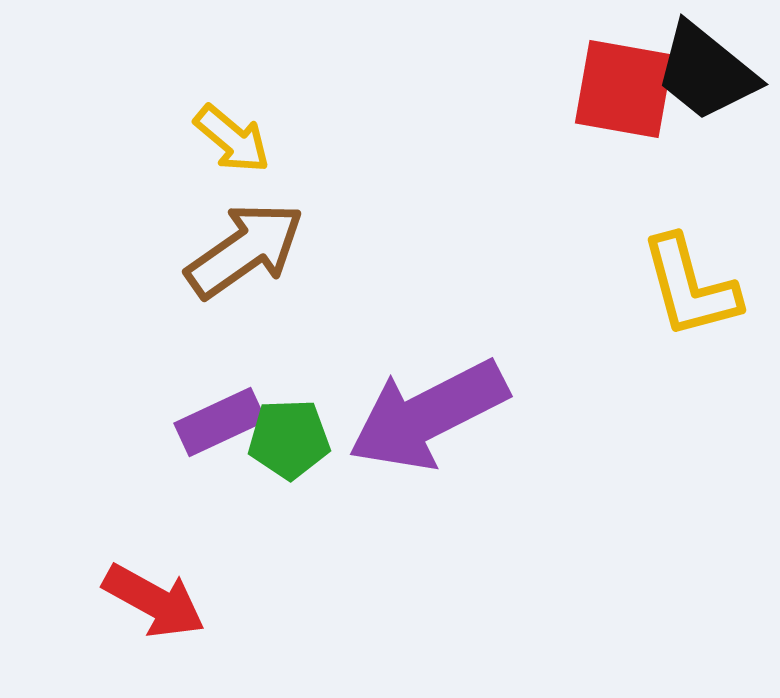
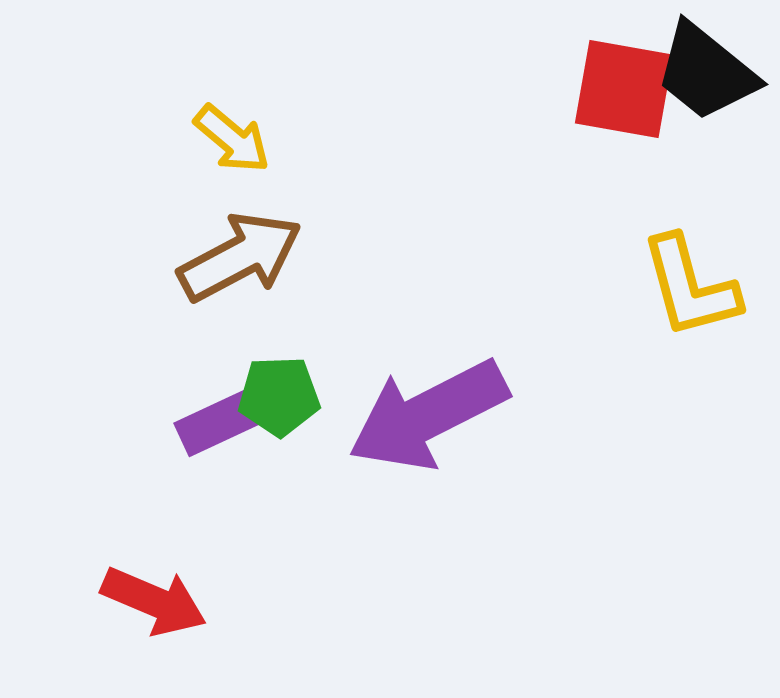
brown arrow: moved 5 px left, 7 px down; rotated 7 degrees clockwise
green pentagon: moved 10 px left, 43 px up
red arrow: rotated 6 degrees counterclockwise
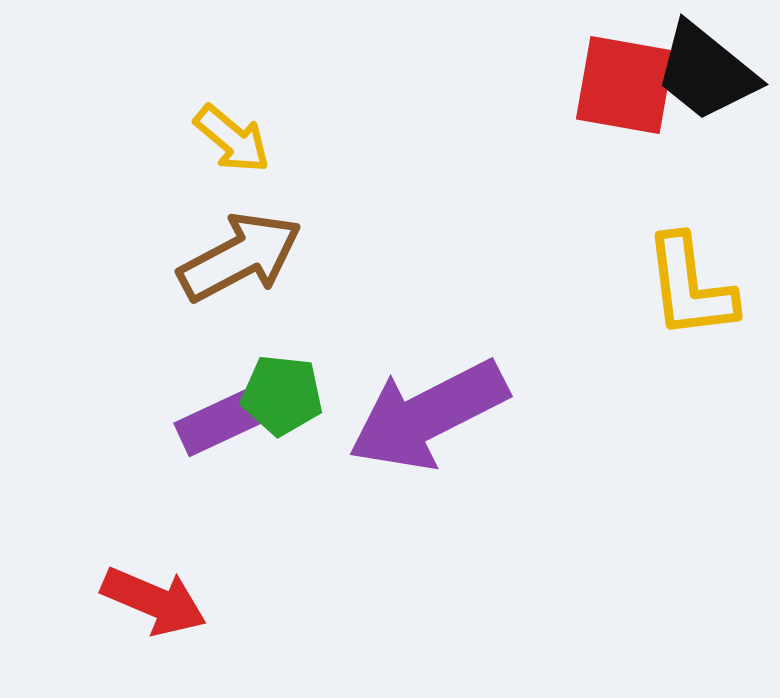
red square: moved 1 px right, 4 px up
yellow L-shape: rotated 8 degrees clockwise
green pentagon: moved 3 px right, 1 px up; rotated 8 degrees clockwise
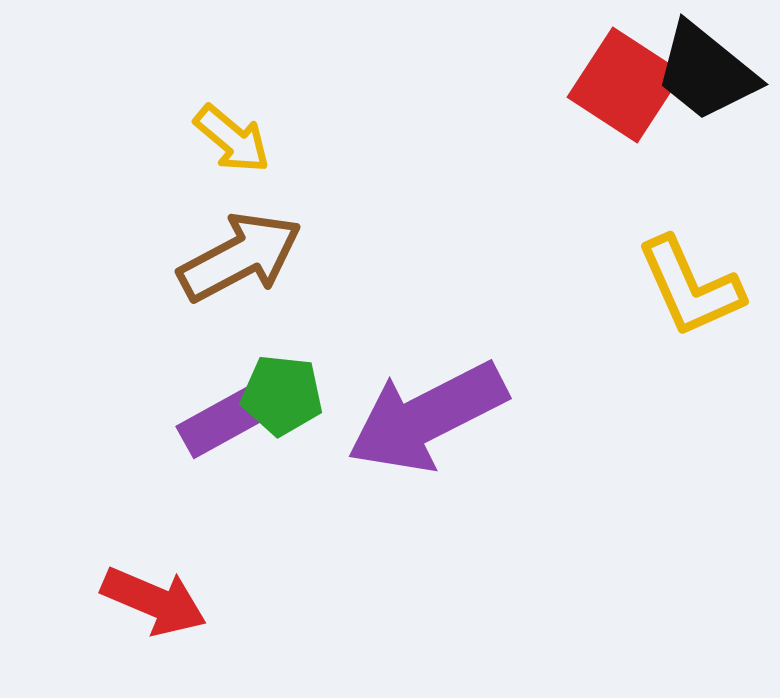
red square: rotated 23 degrees clockwise
yellow L-shape: rotated 17 degrees counterclockwise
purple arrow: moved 1 px left, 2 px down
purple rectangle: moved 2 px right; rotated 4 degrees counterclockwise
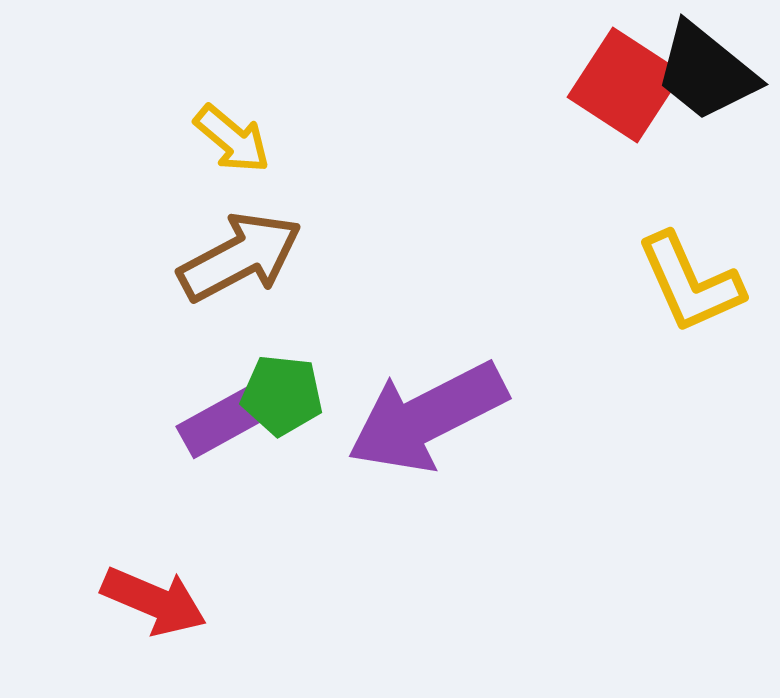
yellow L-shape: moved 4 px up
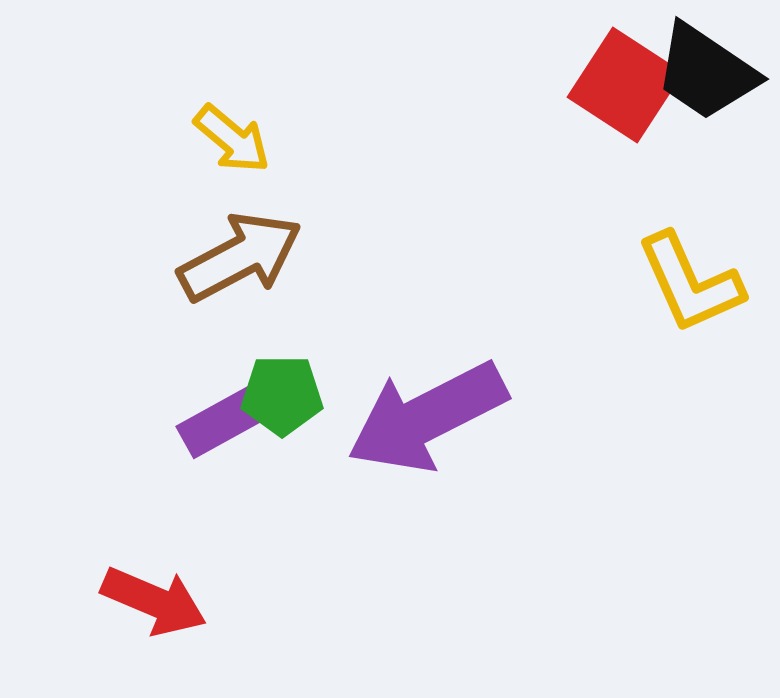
black trapezoid: rotated 5 degrees counterclockwise
green pentagon: rotated 6 degrees counterclockwise
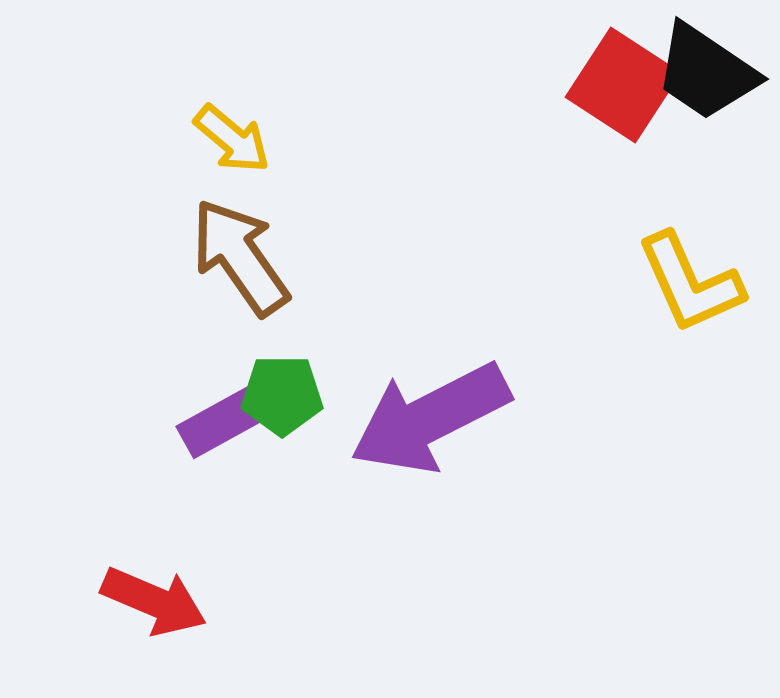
red square: moved 2 px left
brown arrow: rotated 97 degrees counterclockwise
purple arrow: moved 3 px right, 1 px down
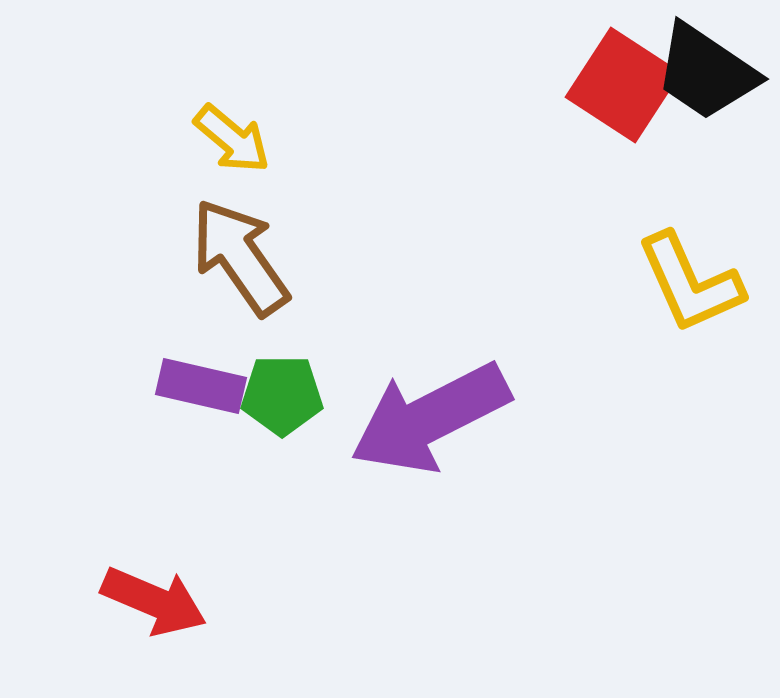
purple rectangle: moved 21 px left, 36 px up; rotated 42 degrees clockwise
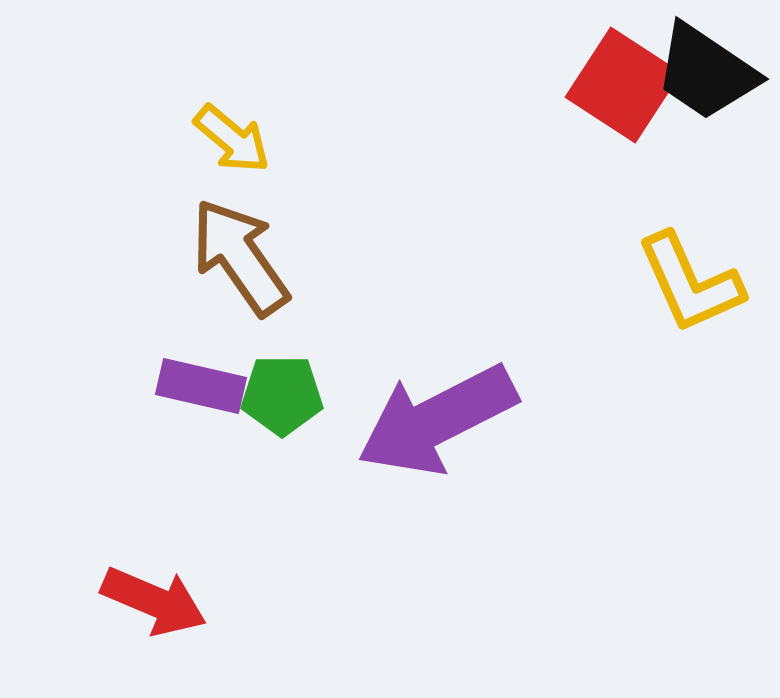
purple arrow: moved 7 px right, 2 px down
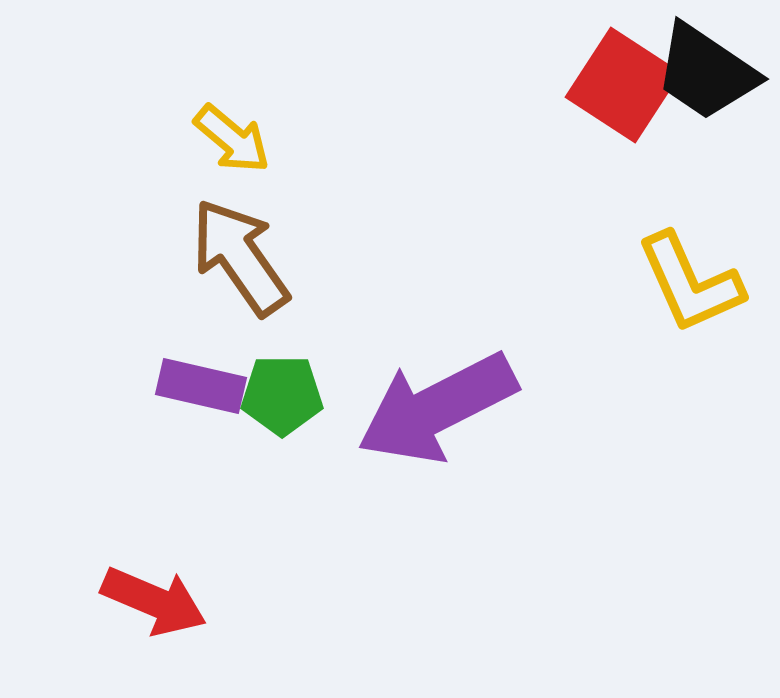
purple arrow: moved 12 px up
